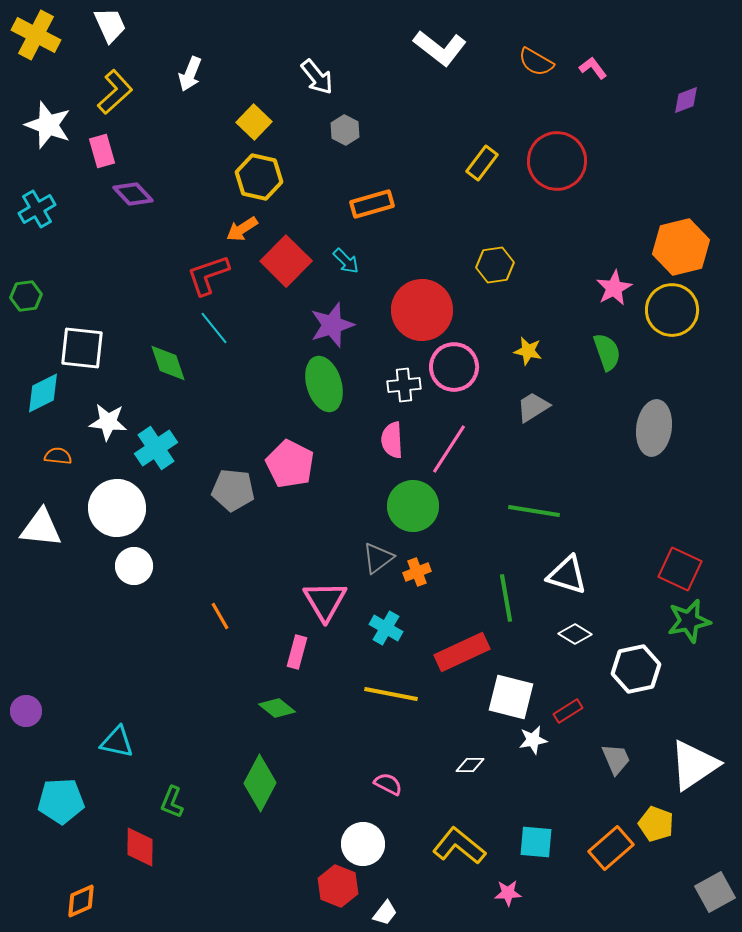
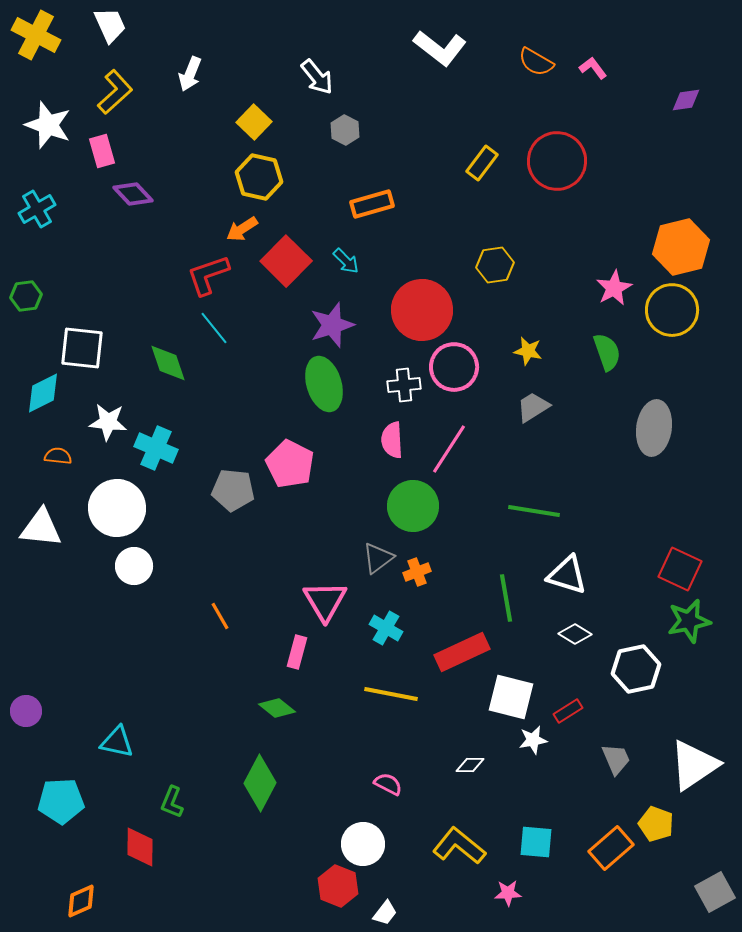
purple diamond at (686, 100): rotated 12 degrees clockwise
cyan cross at (156, 448): rotated 33 degrees counterclockwise
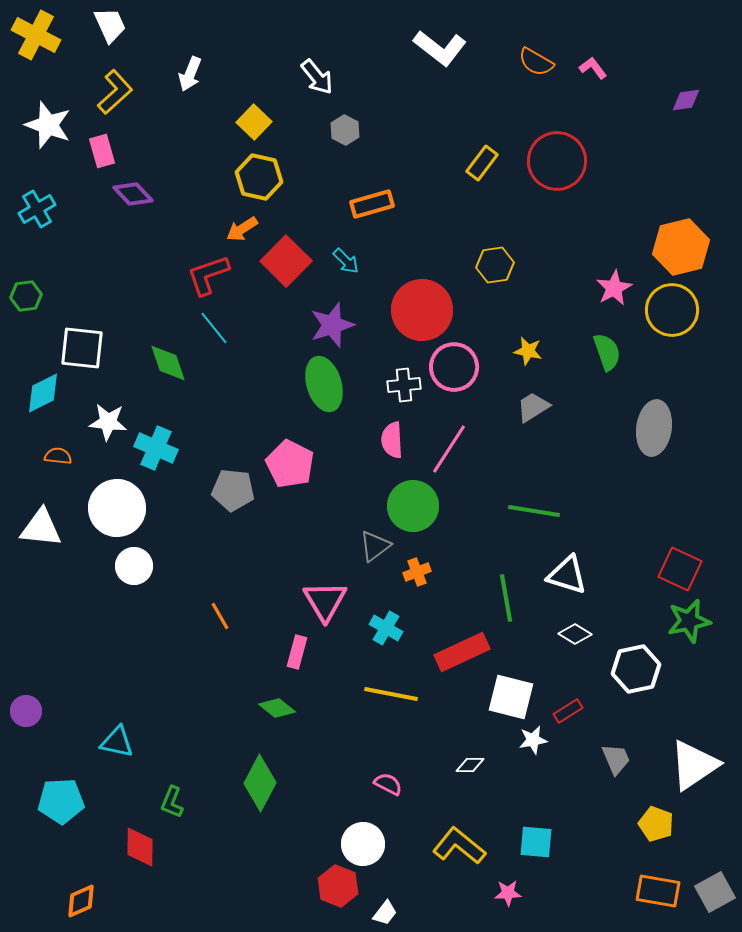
gray triangle at (378, 558): moved 3 px left, 12 px up
orange rectangle at (611, 848): moved 47 px right, 43 px down; rotated 51 degrees clockwise
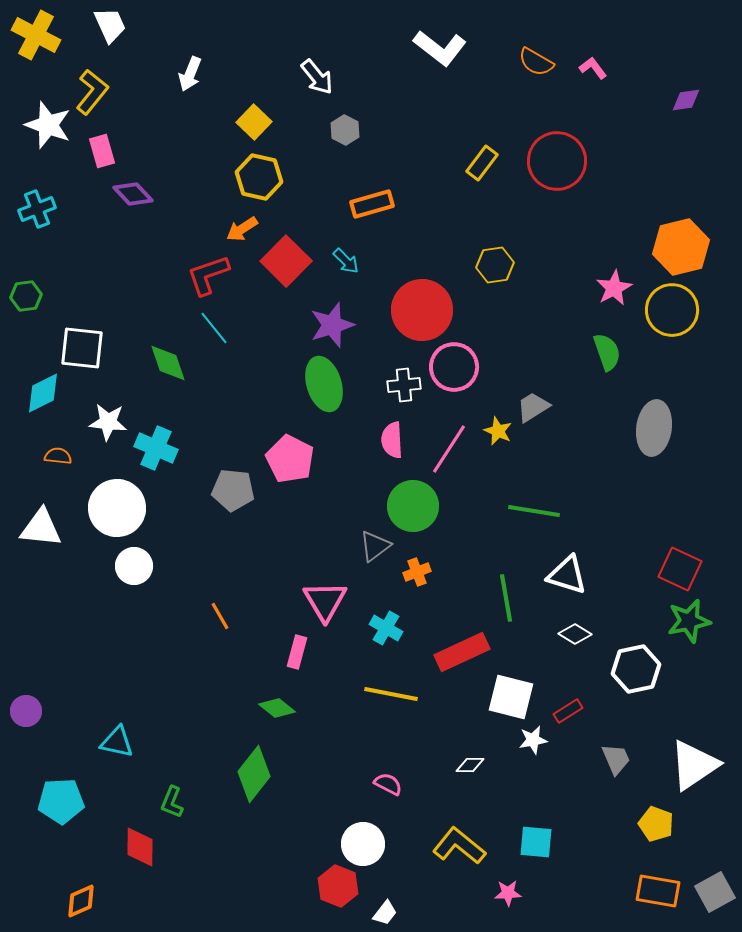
yellow L-shape at (115, 92): moved 23 px left; rotated 9 degrees counterclockwise
cyan cross at (37, 209): rotated 9 degrees clockwise
yellow star at (528, 351): moved 30 px left, 80 px down; rotated 12 degrees clockwise
pink pentagon at (290, 464): moved 5 px up
green diamond at (260, 783): moved 6 px left, 9 px up; rotated 10 degrees clockwise
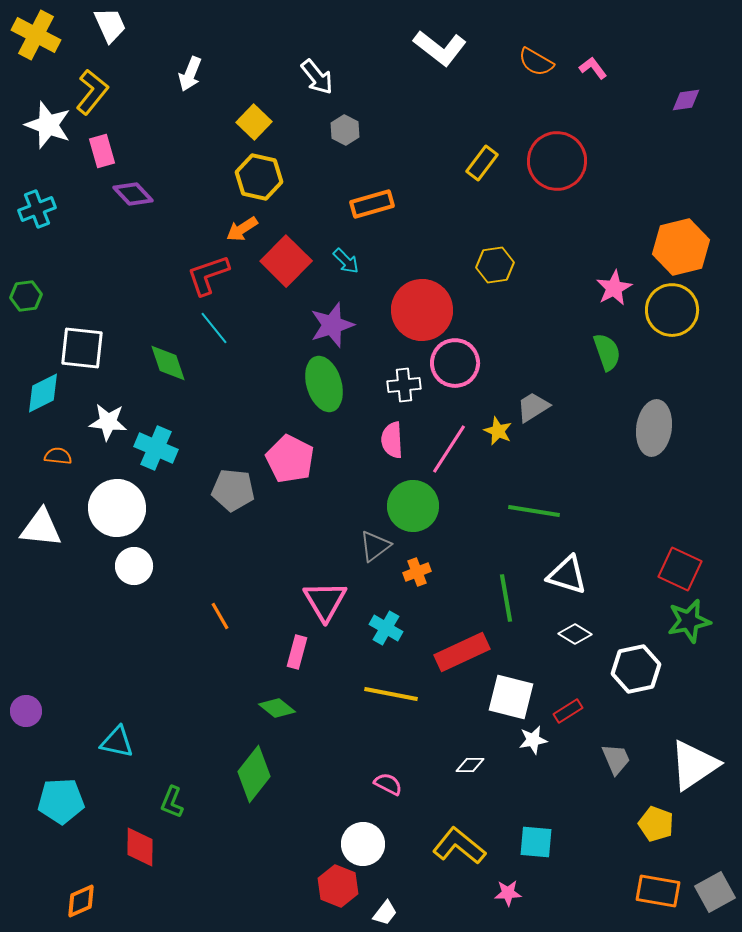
pink circle at (454, 367): moved 1 px right, 4 px up
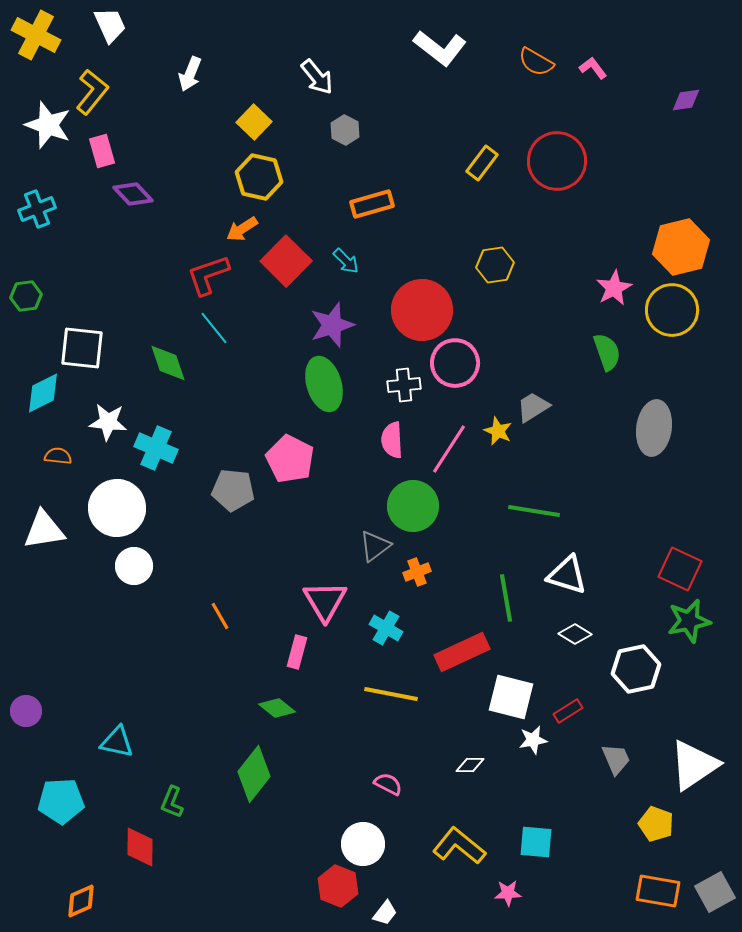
white triangle at (41, 528): moved 3 px right, 2 px down; rotated 15 degrees counterclockwise
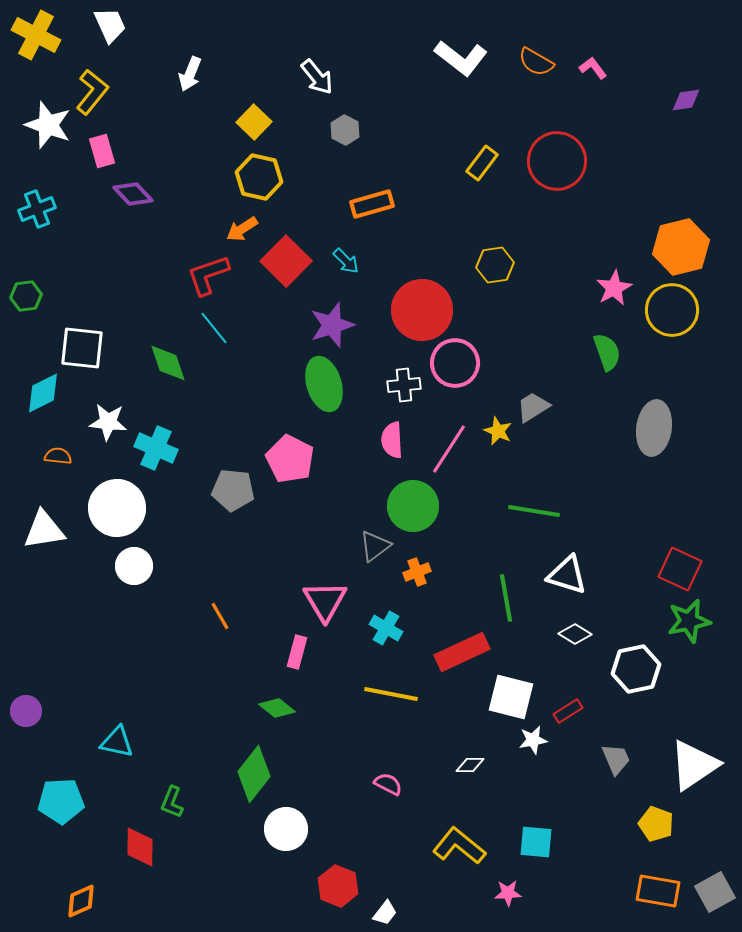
white L-shape at (440, 48): moved 21 px right, 10 px down
white circle at (363, 844): moved 77 px left, 15 px up
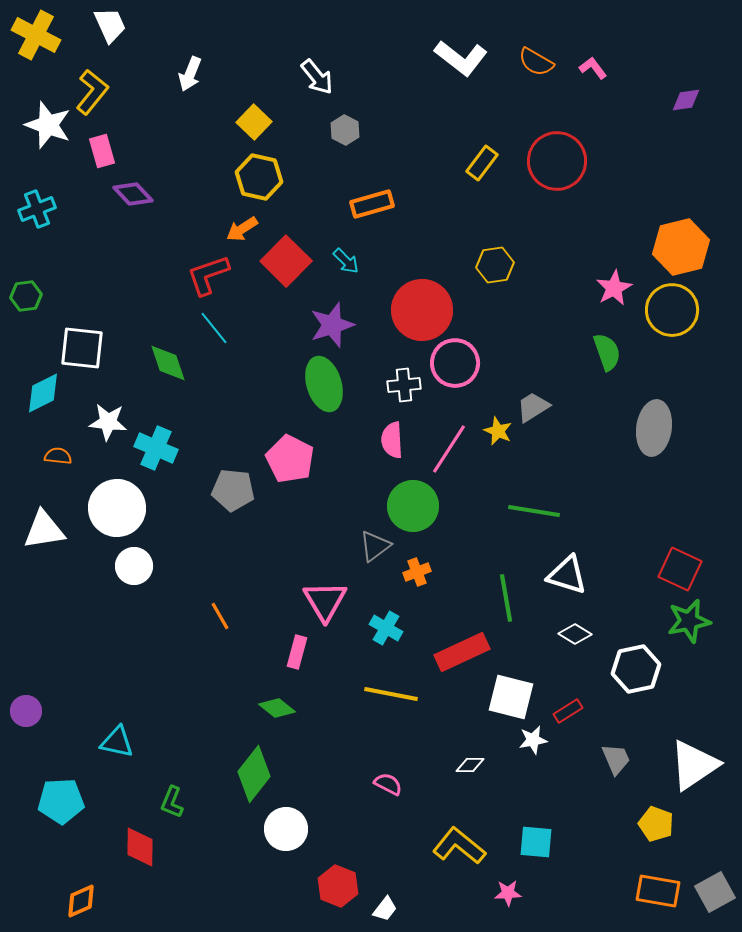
white trapezoid at (385, 913): moved 4 px up
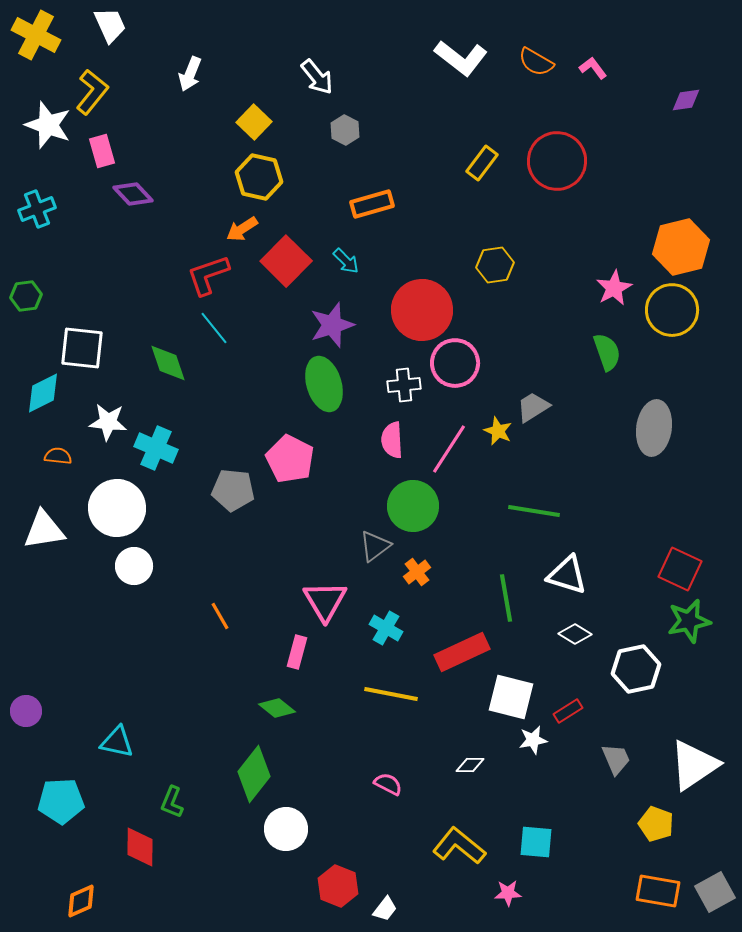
orange cross at (417, 572): rotated 16 degrees counterclockwise
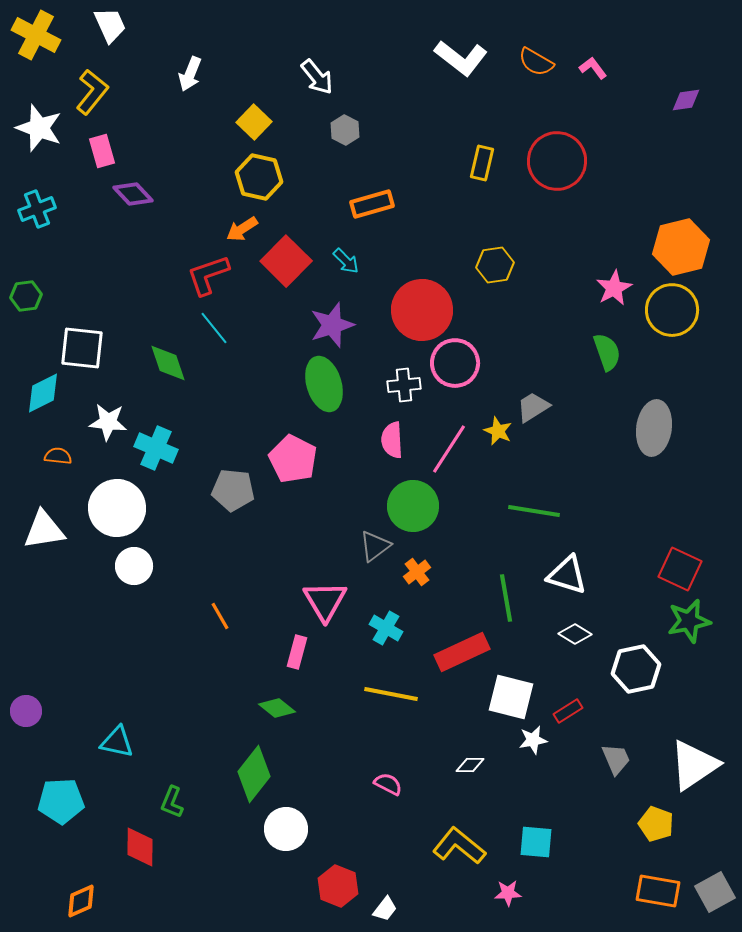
white star at (48, 125): moved 9 px left, 3 px down
yellow rectangle at (482, 163): rotated 24 degrees counterclockwise
pink pentagon at (290, 459): moved 3 px right
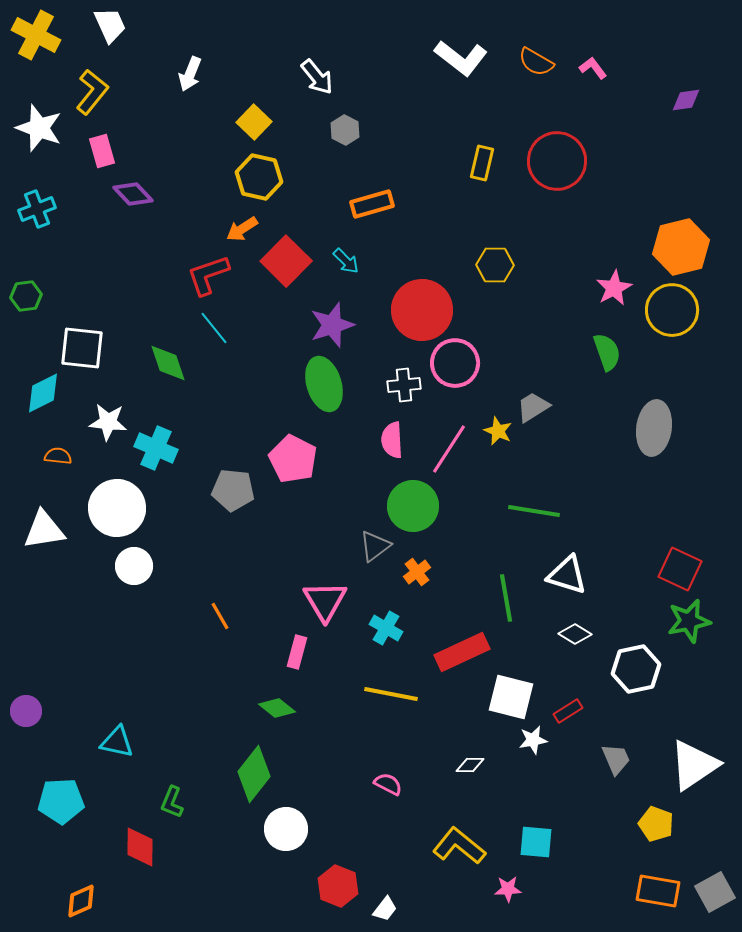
yellow hexagon at (495, 265): rotated 9 degrees clockwise
pink star at (508, 893): moved 4 px up
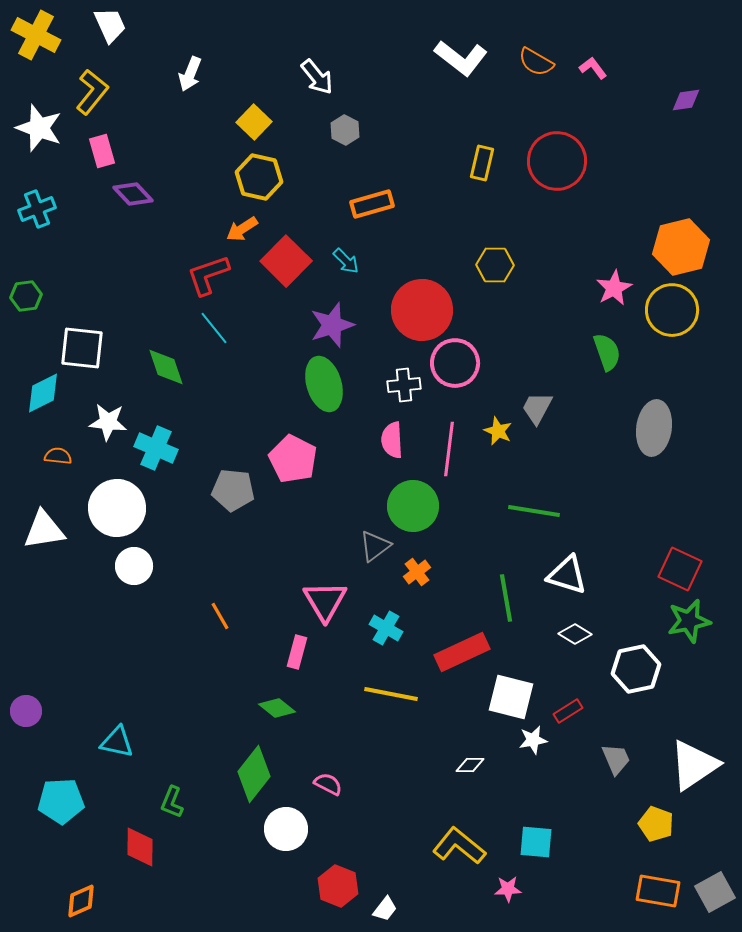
green diamond at (168, 363): moved 2 px left, 4 px down
gray trapezoid at (533, 407): moved 4 px right, 1 px down; rotated 30 degrees counterclockwise
pink line at (449, 449): rotated 26 degrees counterclockwise
pink semicircle at (388, 784): moved 60 px left
